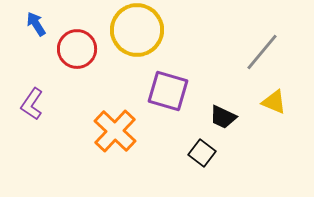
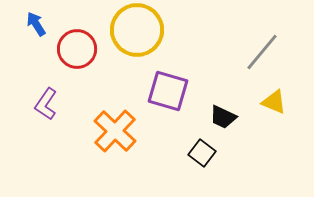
purple L-shape: moved 14 px right
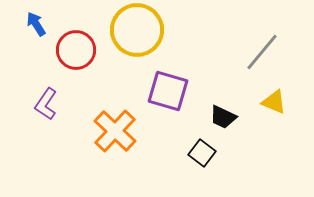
red circle: moved 1 px left, 1 px down
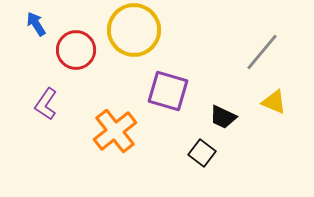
yellow circle: moved 3 px left
orange cross: rotated 9 degrees clockwise
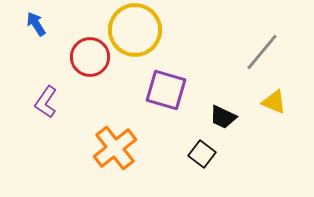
yellow circle: moved 1 px right
red circle: moved 14 px right, 7 px down
purple square: moved 2 px left, 1 px up
purple L-shape: moved 2 px up
orange cross: moved 17 px down
black square: moved 1 px down
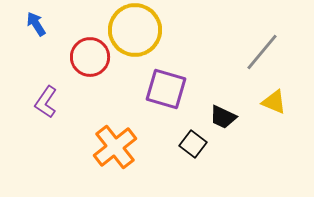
purple square: moved 1 px up
orange cross: moved 1 px up
black square: moved 9 px left, 10 px up
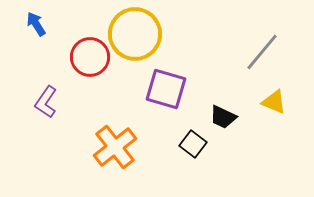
yellow circle: moved 4 px down
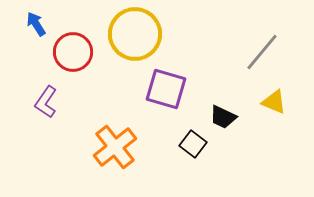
red circle: moved 17 px left, 5 px up
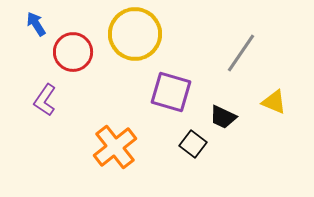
gray line: moved 21 px left, 1 px down; rotated 6 degrees counterclockwise
purple square: moved 5 px right, 3 px down
purple L-shape: moved 1 px left, 2 px up
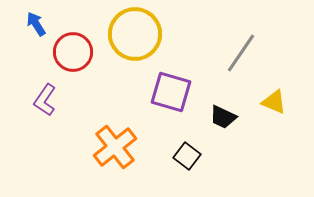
black square: moved 6 px left, 12 px down
